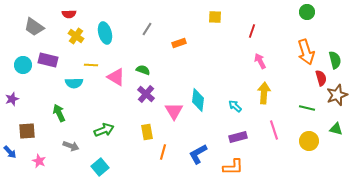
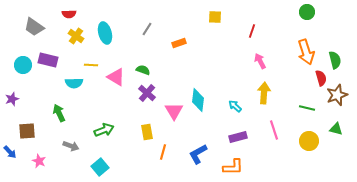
purple cross at (146, 94): moved 1 px right, 1 px up
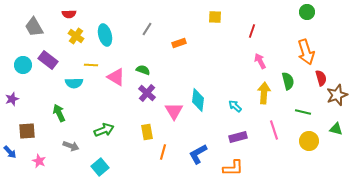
gray trapezoid at (34, 27): rotated 25 degrees clockwise
cyan ellipse at (105, 33): moved 2 px down
purple rectangle at (48, 60): rotated 24 degrees clockwise
green semicircle at (335, 60): moved 47 px left, 21 px down
green line at (307, 108): moved 4 px left, 4 px down
orange L-shape at (233, 167): moved 1 px down
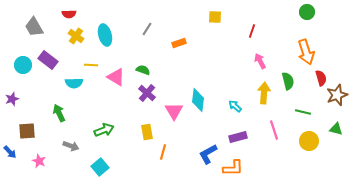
blue L-shape at (198, 154): moved 10 px right
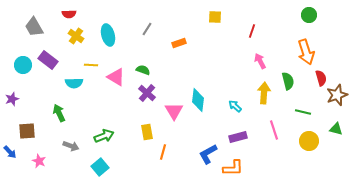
green circle at (307, 12): moved 2 px right, 3 px down
cyan ellipse at (105, 35): moved 3 px right
green arrow at (104, 130): moved 6 px down
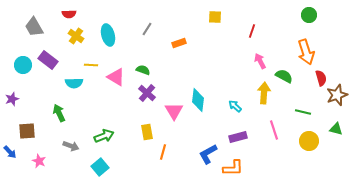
green semicircle at (288, 81): moved 4 px left, 5 px up; rotated 48 degrees counterclockwise
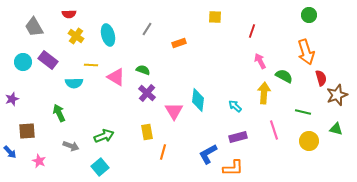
cyan circle at (23, 65): moved 3 px up
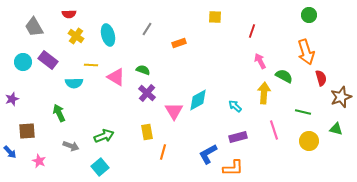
brown star at (337, 95): moved 4 px right, 2 px down
cyan diamond at (198, 100): rotated 55 degrees clockwise
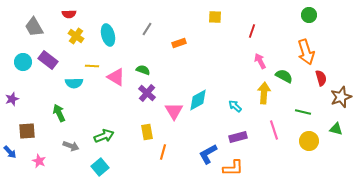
yellow line at (91, 65): moved 1 px right, 1 px down
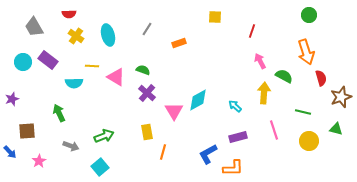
pink star at (39, 161): rotated 16 degrees clockwise
